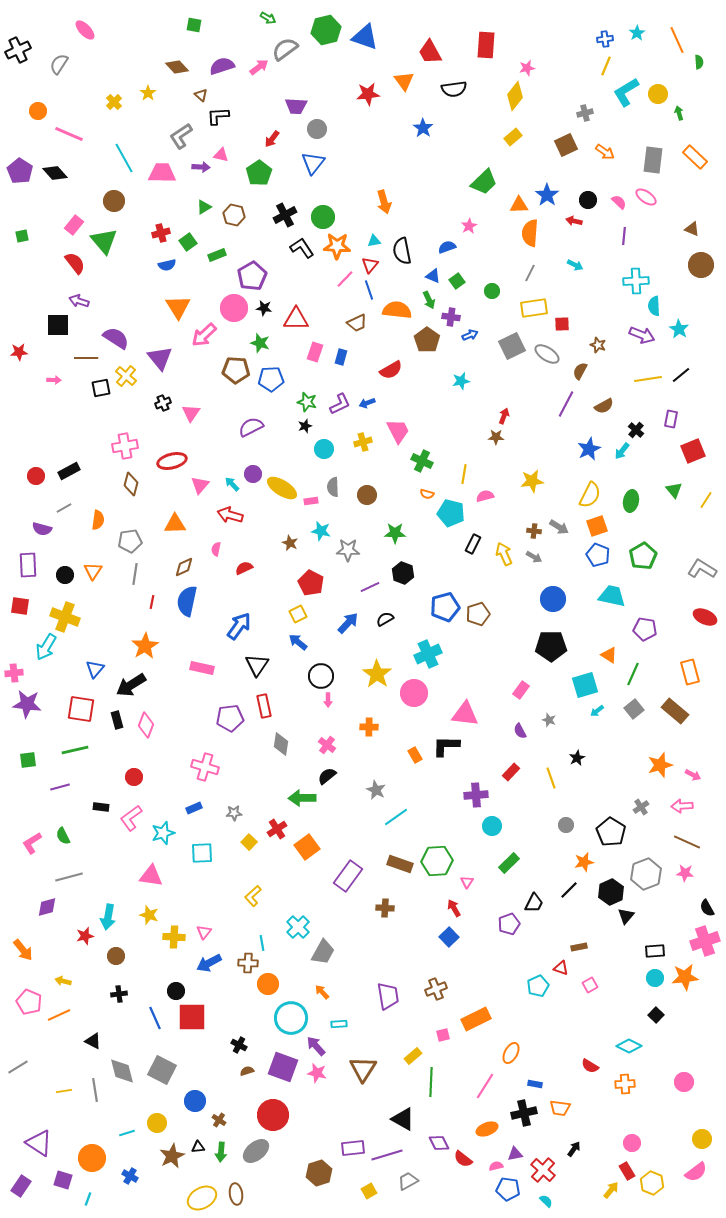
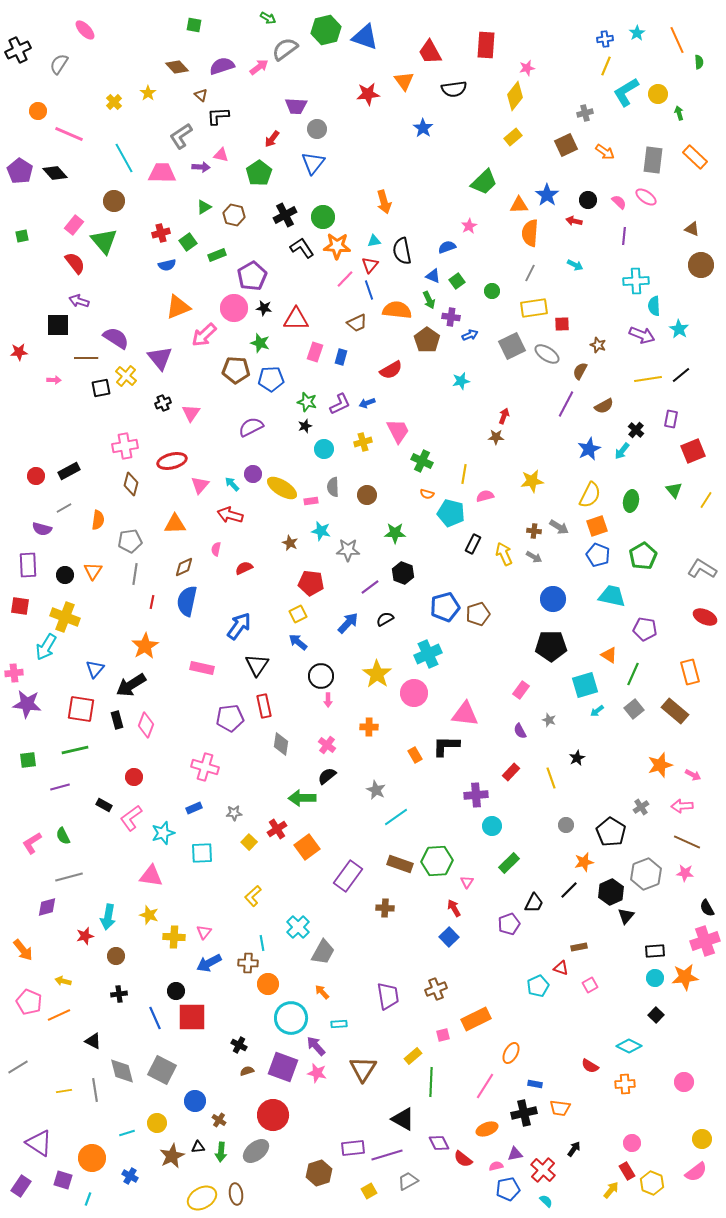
orange triangle at (178, 307): rotated 40 degrees clockwise
red pentagon at (311, 583): rotated 20 degrees counterclockwise
purple line at (370, 587): rotated 12 degrees counterclockwise
black rectangle at (101, 807): moved 3 px right, 2 px up; rotated 21 degrees clockwise
blue pentagon at (508, 1189): rotated 20 degrees counterclockwise
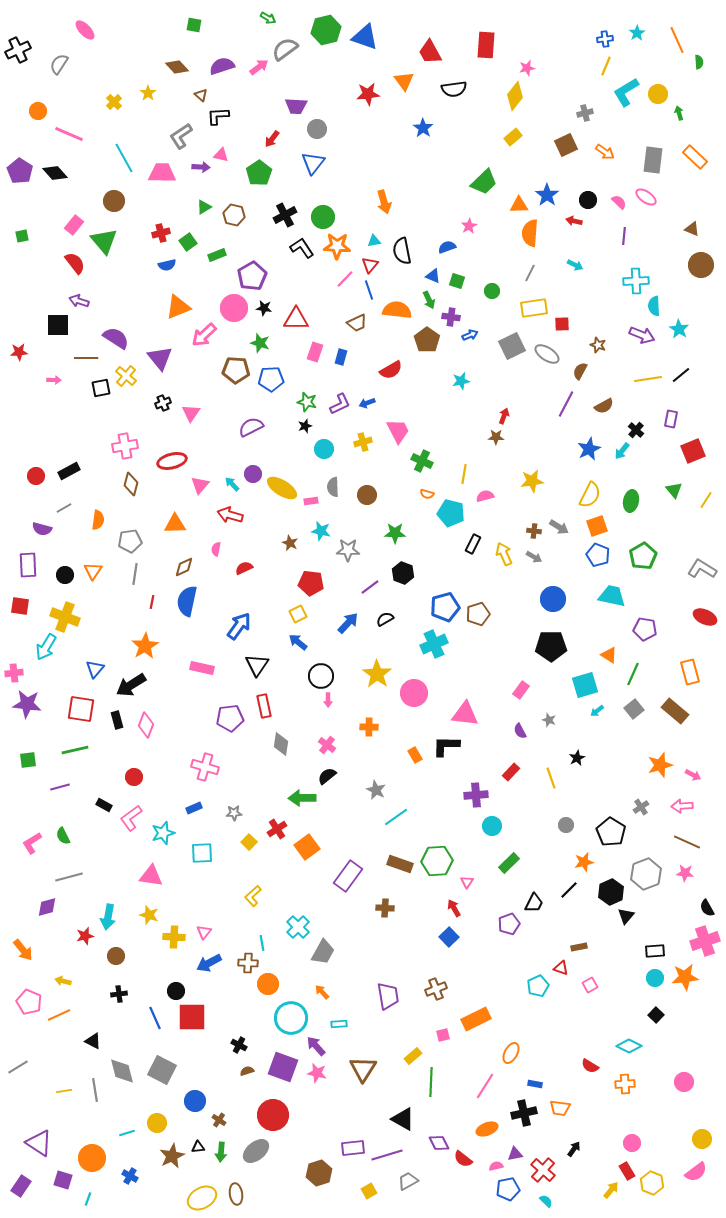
green square at (457, 281): rotated 35 degrees counterclockwise
cyan cross at (428, 654): moved 6 px right, 10 px up
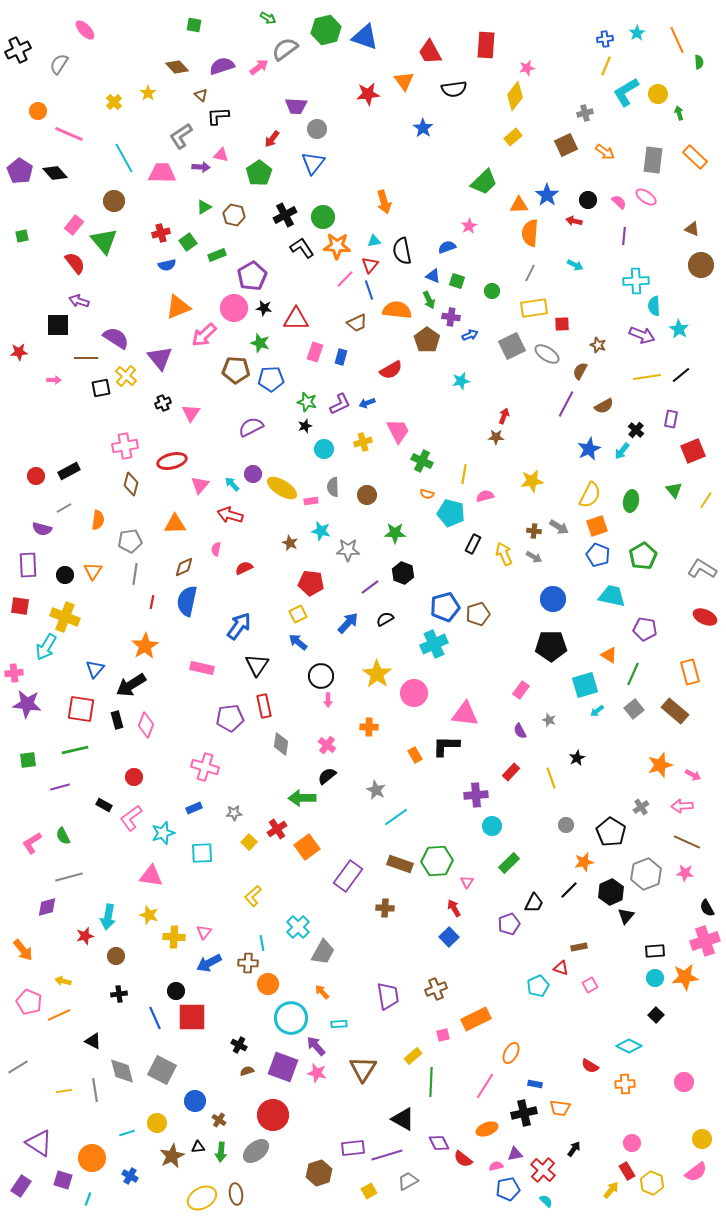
yellow line at (648, 379): moved 1 px left, 2 px up
